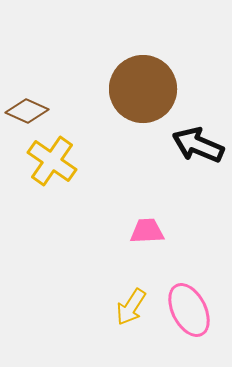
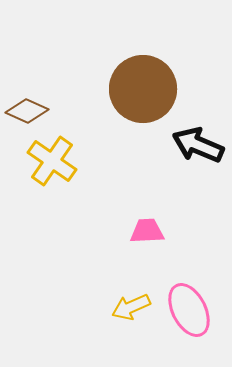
yellow arrow: rotated 33 degrees clockwise
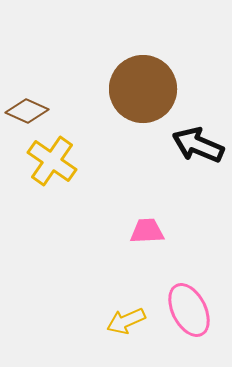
yellow arrow: moved 5 px left, 14 px down
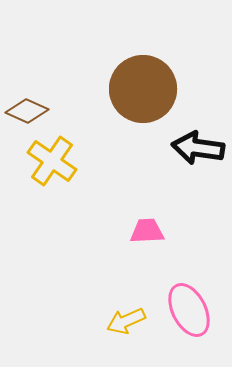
black arrow: moved 3 px down; rotated 15 degrees counterclockwise
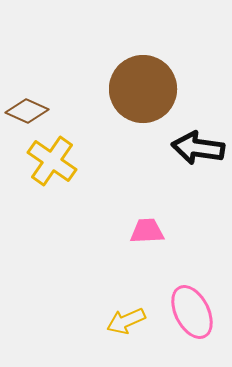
pink ellipse: moved 3 px right, 2 px down
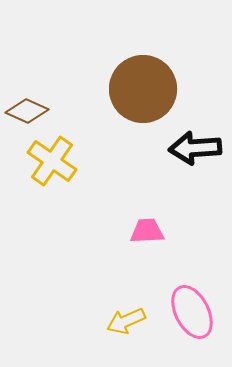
black arrow: moved 3 px left; rotated 12 degrees counterclockwise
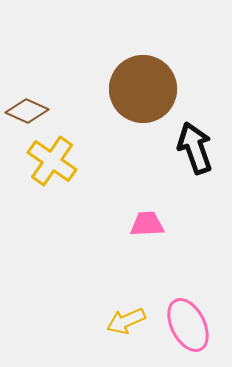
black arrow: rotated 75 degrees clockwise
pink trapezoid: moved 7 px up
pink ellipse: moved 4 px left, 13 px down
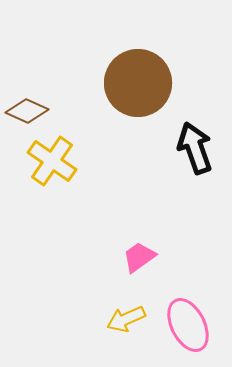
brown circle: moved 5 px left, 6 px up
pink trapezoid: moved 8 px left, 33 px down; rotated 33 degrees counterclockwise
yellow arrow: moved 2 px up
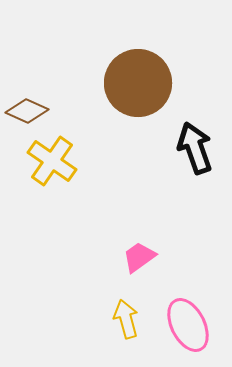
yellow arrow: rotated 99 degrees clockwise
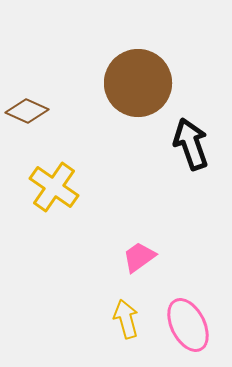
black arrow: moved 4 px left, 4 px up
yellow cross: moved 2 px right, 26 px down
